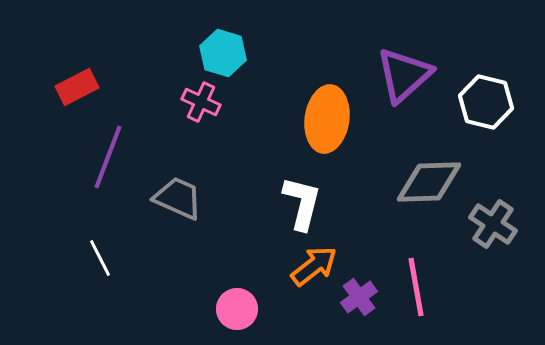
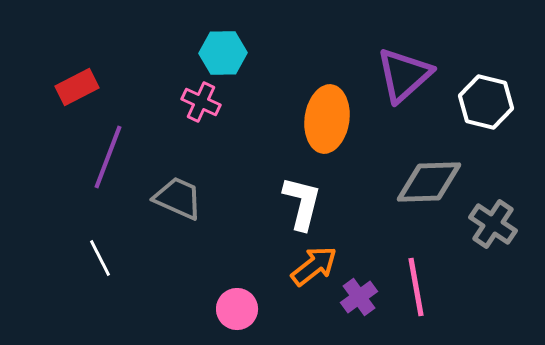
cyan hexagon: rotated 18 degrees counterclockwise
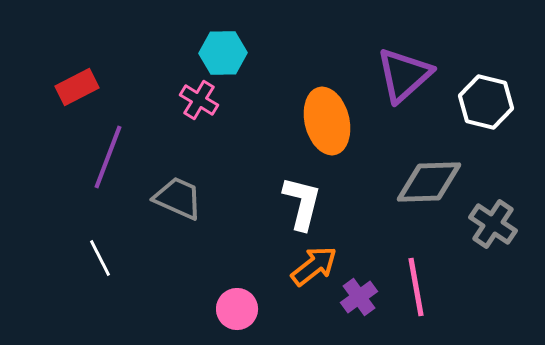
pink cross: moved 2 px left, 2 px up; rotated 6 degrees clockwise
orange ellipse: moved 2 px down; rotated 22 degrees counterclockwise
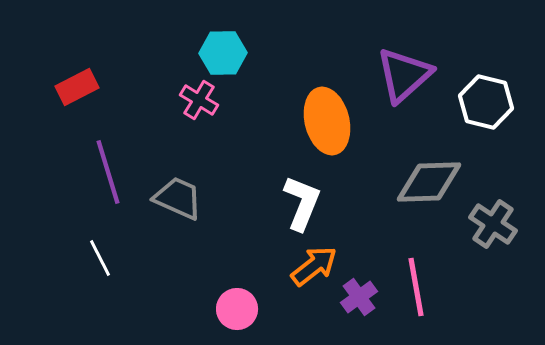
purple line: moved 15 px down; rotated 38 degrees counterclockwise
white L-shape: rotated 8 degrees clockwise
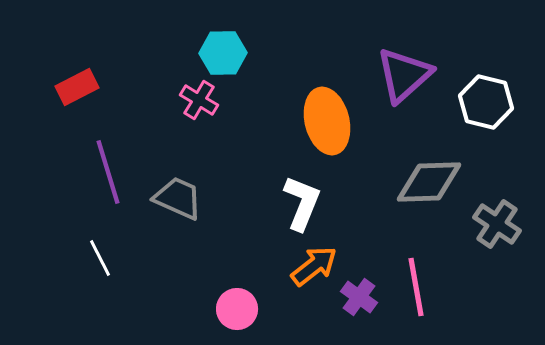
gray cross: moved 4 px right
purple cross: rotated 18 degrees counterclockwise
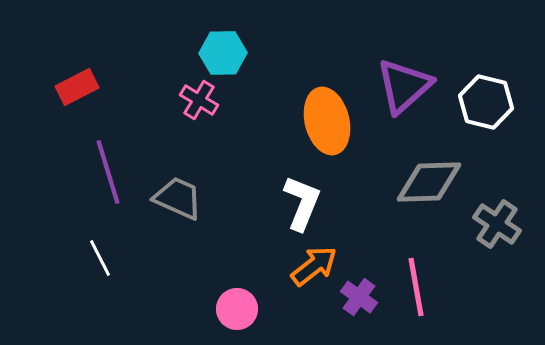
purple triangle: moved 11 px down
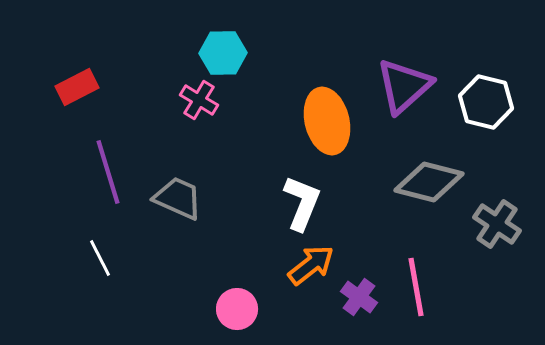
gray diamond: rotated 16 degrees clockwise
orange arrow: moved 3 px left, 1 px up
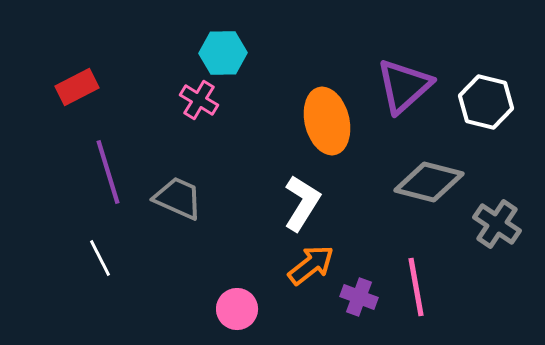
white L-shape: rotated 10 degrees clockwise
purple cross: rotated 15 degrees counterclockwise
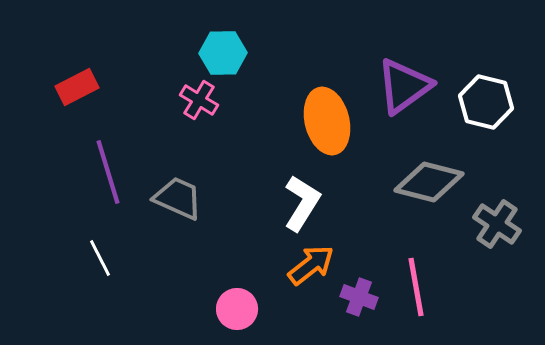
purple triangle: rotated 6 degrees clockwise
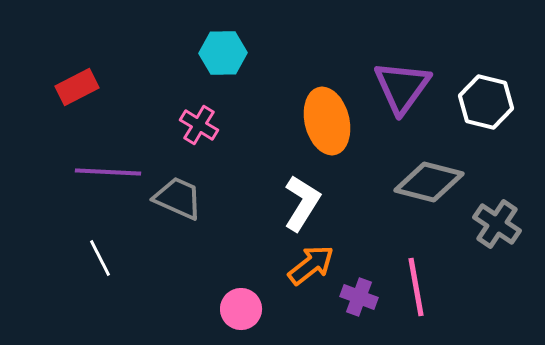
purple triangle: moved 2 px left, 1 px down; rotated 18 degrees counterclockwise
pink cross: moved 25 px down
purple line: rotated 70 degrees counterclockwise
pink circle: moved 4 px right
